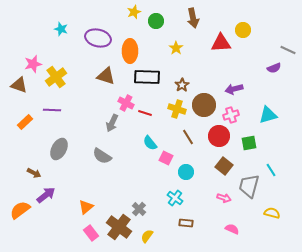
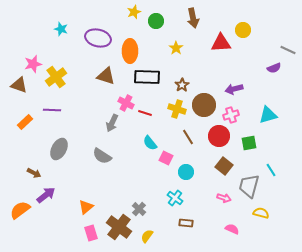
yellow semicircle at (272, 213): moved 11 px left
pink rectangle at (91, 233): rotated 21 degrees clockwise
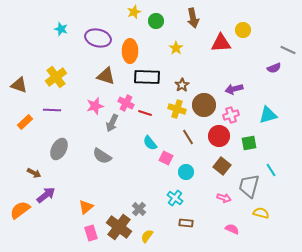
pink star at (33, 64): moved 62 px right, 42 px down
brown square at (224, 166): moved 2 px left
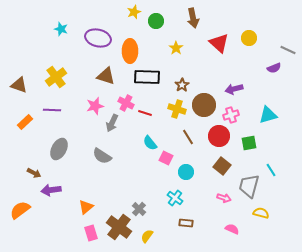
yellow circle at (243, 30): moved 6 px right, 8 px down
red triangle at (221, 43): moved 2 px left; rotated 45 degrees clockwise
purple arrow at (46, 195): moved 5 px right, 5 px up; rotated 150 degrees counterclockwise
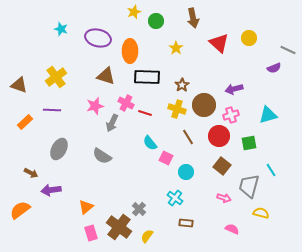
brown arrow at (34, 173): moved 3 px left
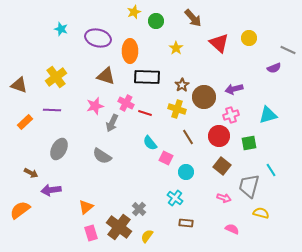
brown arrow at (193, 18): rotated 30 degrees counterclockwise
brown circle at (204, 105): moved 8 px up
